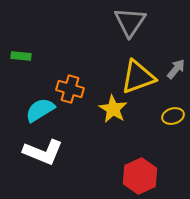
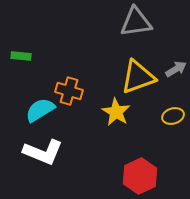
gray triangle: moved 6 px right; rotated 48 degrees clockwise
gray arrow: rotated 20 degrees clockwise
orange cross: moved 1 px left, 2 px down
yellow star: moved 3 px right, 3 px down
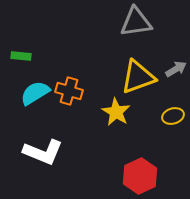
cyan semicircle: moved 5 px left, 17 px up
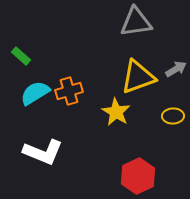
green rectangle: rotated 36 degrees clockwise
orange cross: rotated 32 degrees counterclockwise
yellow ellipse: rotated 15 degrees clockwise
red hexagon: moved 2 px left
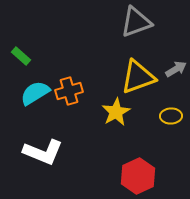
gray triangle: rotated 12 degrees counterclockwise
yellow star: rotated 12 degrees clockwise
yellow ellipse: moved 2 px left
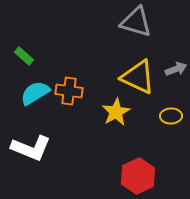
gray triangle: rotated 36 degrees clockwise
green rectangle: moved 3 px right
gray arrow: rotated 10 degrees clockwise
yellow triangle: rotated 45 degrees clockwise
orange cross: rotated 24 degrees clockwise
white L-shape: moved 12 px left, 4 px up
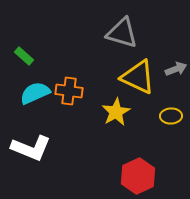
gray triangle: moved 14 px left, 11 px down
cyan semicircle: rotated 8 degrees clockwise
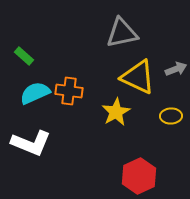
gray triangle: rotated 28 degrees counterclockwise
white L-shape: moved 5 px up
red hexagon: moved 1 px right
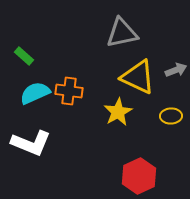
gray arrow: moved 1 px down
yellow star: moved 2 px right
